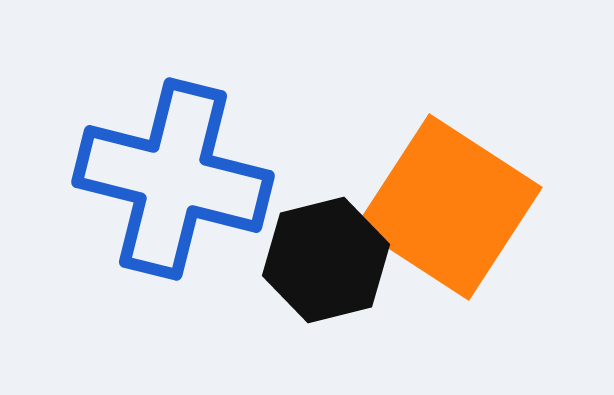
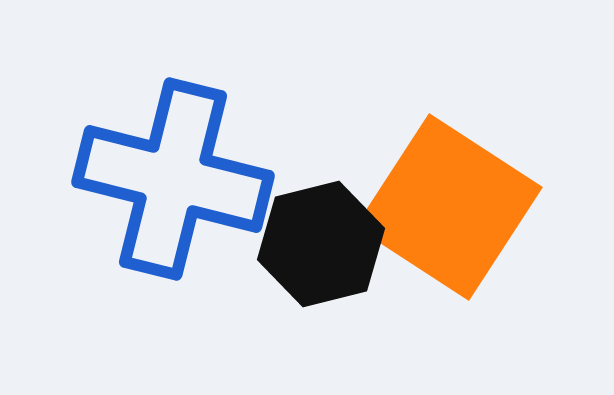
black hexagon: moved 5 px left, 16 px up
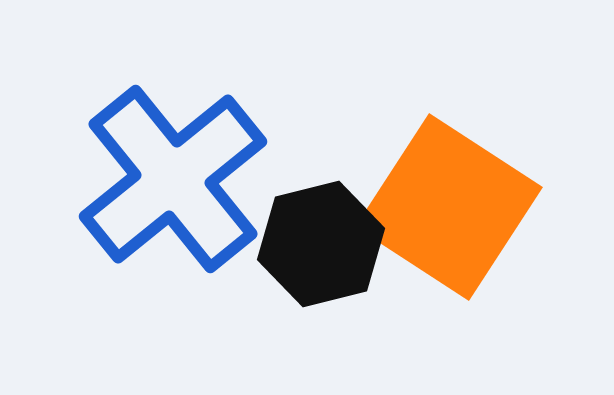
blue cross: rotated 37 degrees clockwise
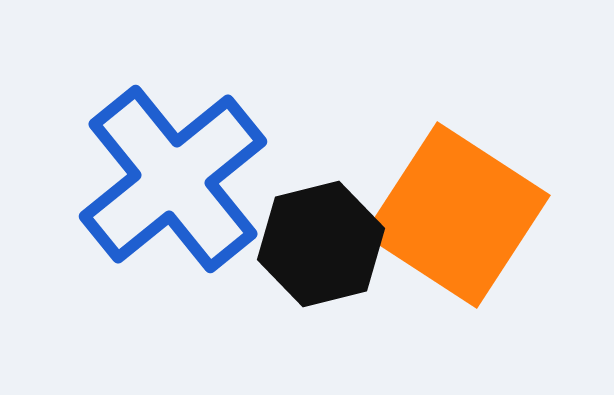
orange square: moved 8 px right, 8 px down
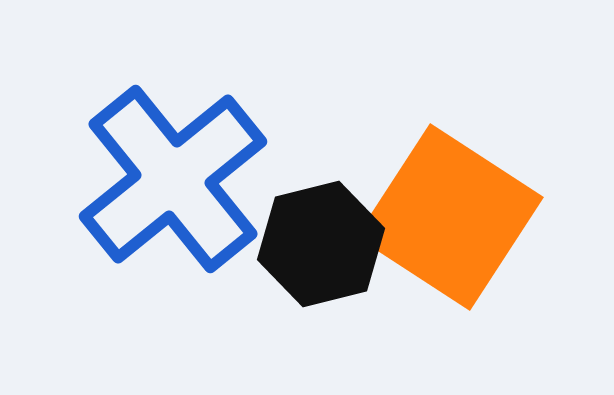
orange square: moved 7 px left, 2 px down
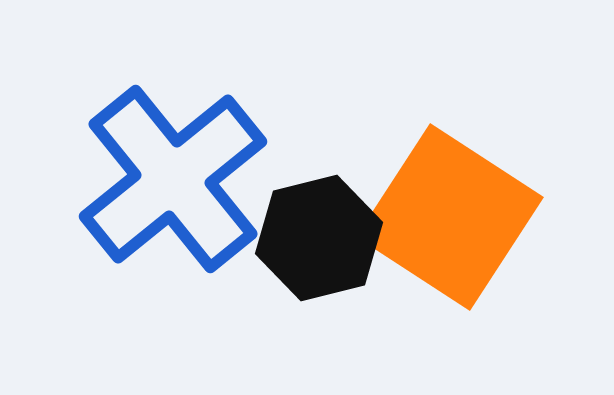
black hexagon: moved 2 px left, 6 px up
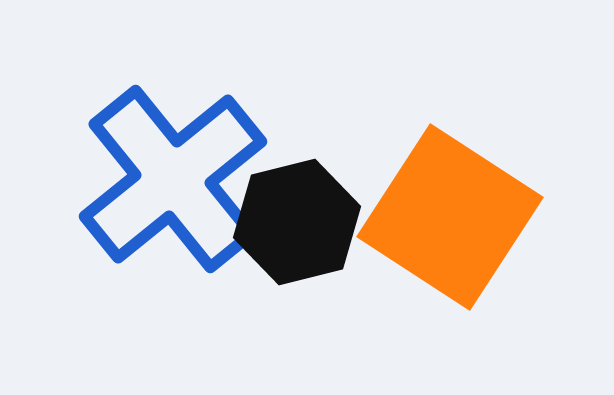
black hexagon: moved 22 px left, 16 px up
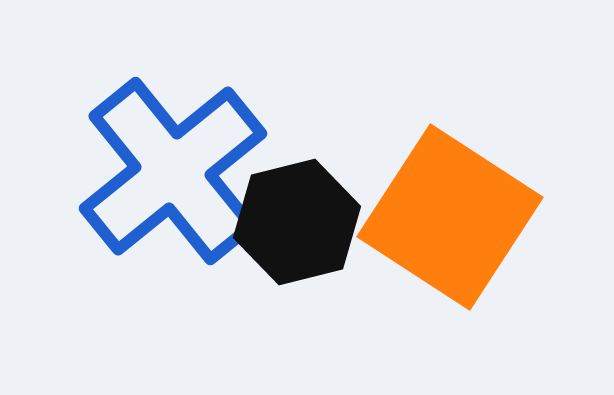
blue cross: moved 8 px up
